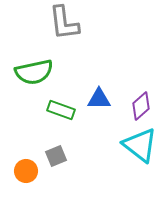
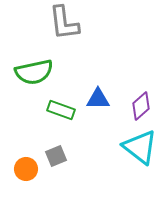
blue triangle: moved 1 px left
cyan triangle: moved 2 px down
orange circle: moved 2 px up
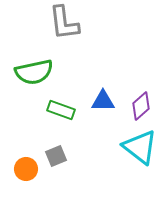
blue triangle: moved 5 px right, 2 px down
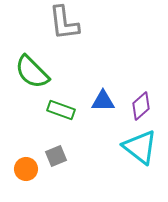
green semicircle: moved 2 px left; rotated 57 degrees clockwise
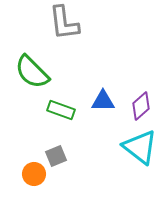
orange circle: moved 8 px right, 5 px down
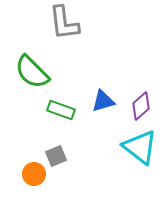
blue triangle: rotated 15 degrees counterclockwise
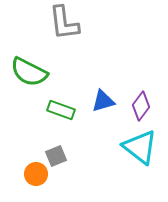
green semicircle: moved 3 px left; rotated 18 degrees counterclockwise
purple diamond: rotated 12 degrees counterclockwise
orange circle: moved 2 px right
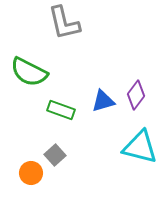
gray L-shape: rotated 6 degrees counterclockwise
purple diamond: moved 5 px left, 11 px up
cyan triangle: rotated 24 degrees counterclockwise
gray square: moved 1 px left, 1 px up; rotated 20 degrees counterclockwise
orange circle: moved 5 px left, 1 px up
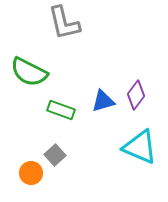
cyan triangle: rotated 9 degrees clockwise
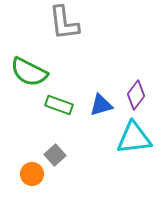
gray L-shape: rotated 6 degrees clockwise
blue triangle: moved 2 px left, 4 px down
green rectangle: moved 2 px left, 5 px up
cyan triangle: moved 6 px left, 9 px up; rotated 30 degrees counterclockwise
orange circle: moved 1 px right, 1 px down
